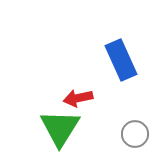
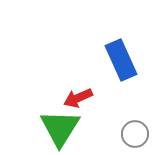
red arrow: rotated 12 degrees counterclockwise
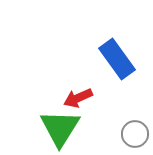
blue rectangle: moved 4 px left, 1 px up; rotated 12 degrees counterclockwise
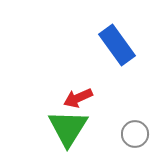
blue rectangle: moved 14 px up
green triangle: moved 8 px right
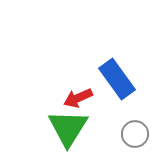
blue rectangle: moved 34 px down
